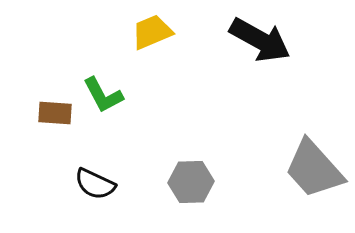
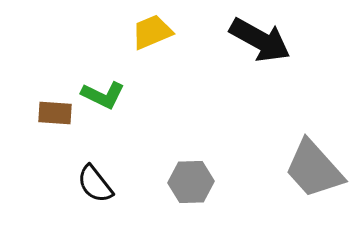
green L-shape: rotated 36 degrees counterclockwise
black semicircle: rotated 27 degrees clockwise
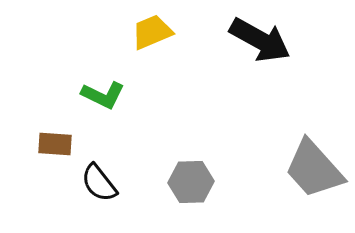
brown rectangle: moved 31 px down
black semicircle: moved 4 px right, 1 px up
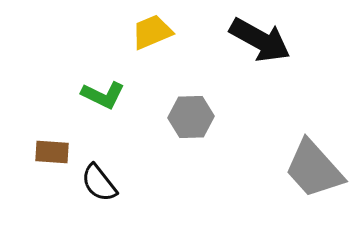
brown rectangle: moved 3 px left, 8 px down
gray hexagon: moved 65 px up
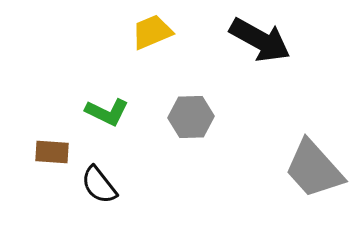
green L-shape: moved 4 px right, 17 px down
black semicircle: moved 2 px down
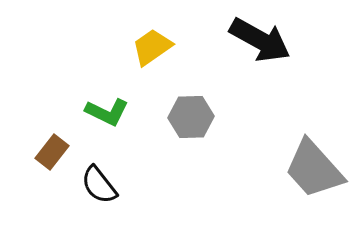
yellow trapezoid: moved 15 px down; rotated 12 degrees counterclockwise
brown rectangle: rotated 56 degrees counterclockwise
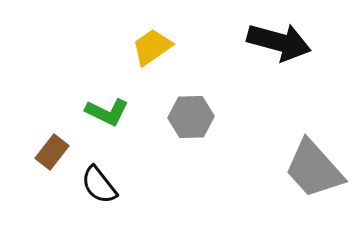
black arrow: moved 19 px right, 2 px down; rotated 14 degrees counterclockwise
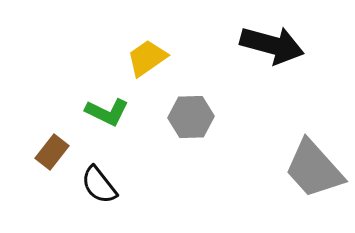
black arrow: moved 7 px left, 3 px down
yellow trapezoid: moved 5 px left, 11 px down
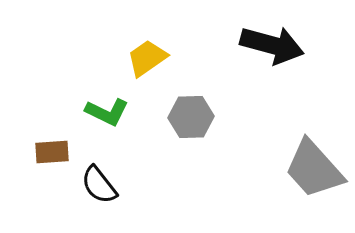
brown rectangle: rotated 48 degrees clockwise
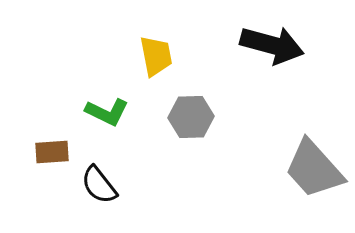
yellow trapezoid: moved 9 px right, 2 px up; rotated 114 degrees clockwise
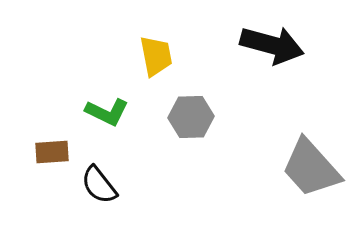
gray trapezoid: moved 3 px left, 1 px up
